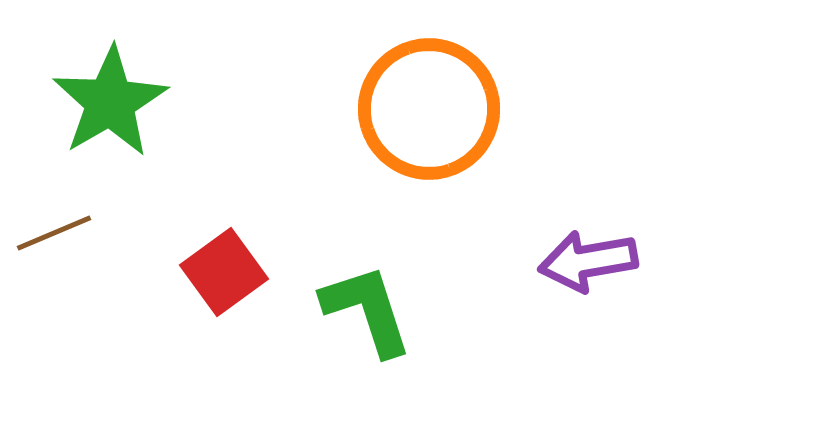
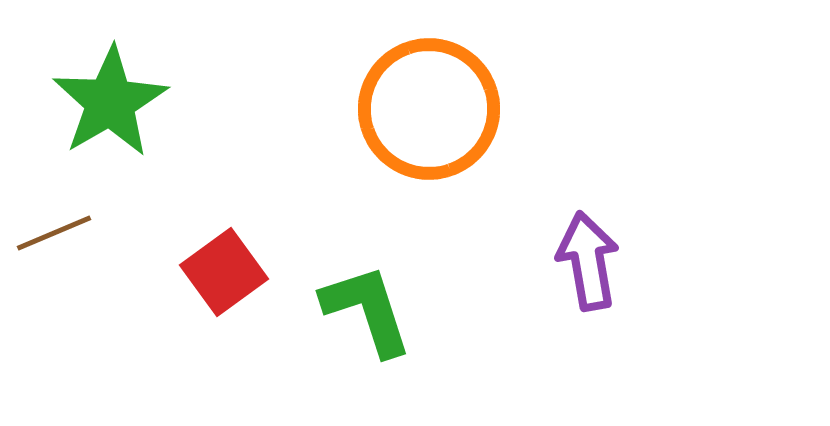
purple arrow: rotated 90 degrees clockwise
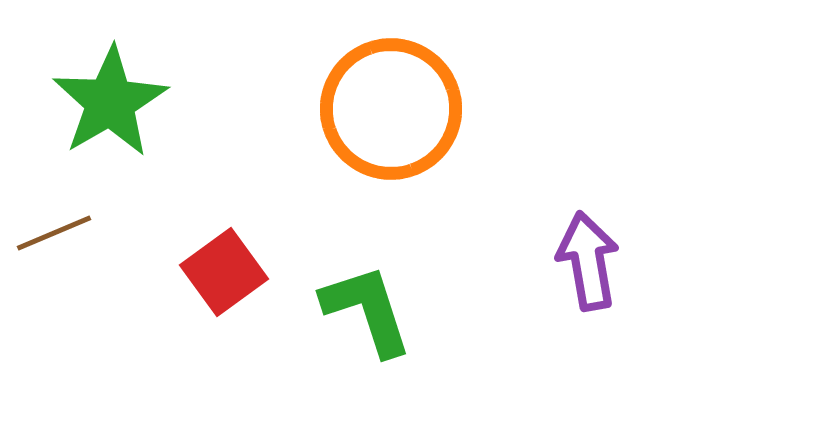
orange circle: moved 38 px left
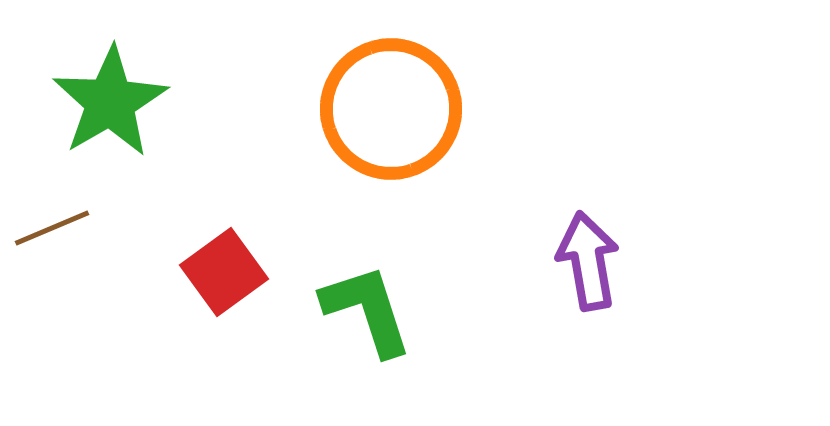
brown line: moved 2 px left, 5 px up
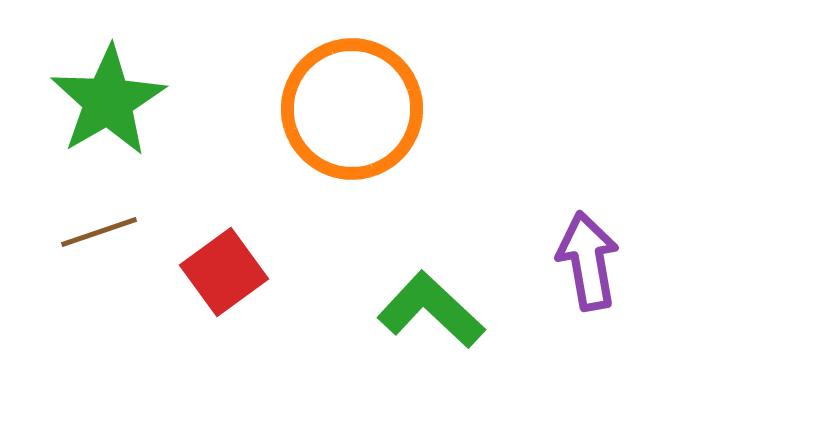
green star: moved 2 px left, 1 px up
orange circle: moved 39 px left
brown line: moved 47 px right, 4 px down; rotated 4 degrees clockwise
green L-shape: moved 64 px right; rotated 29 degrees counterclockwise
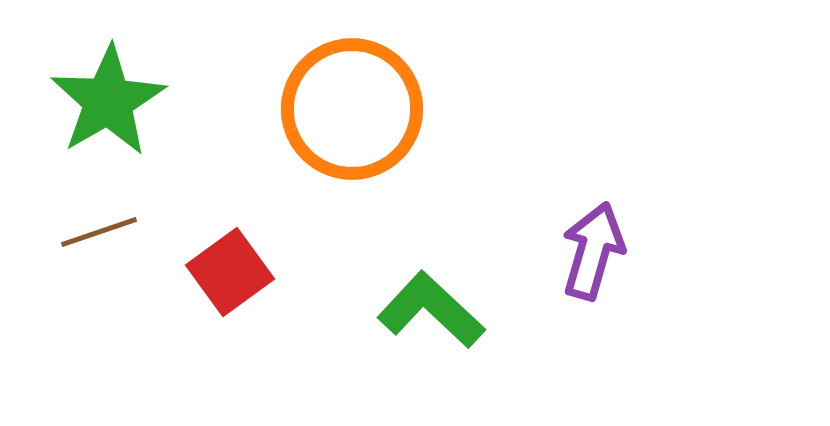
purple arrow: moved 5 px right, 10 px up; rotated 26 degrees clockwise
red square: moved 6 px right
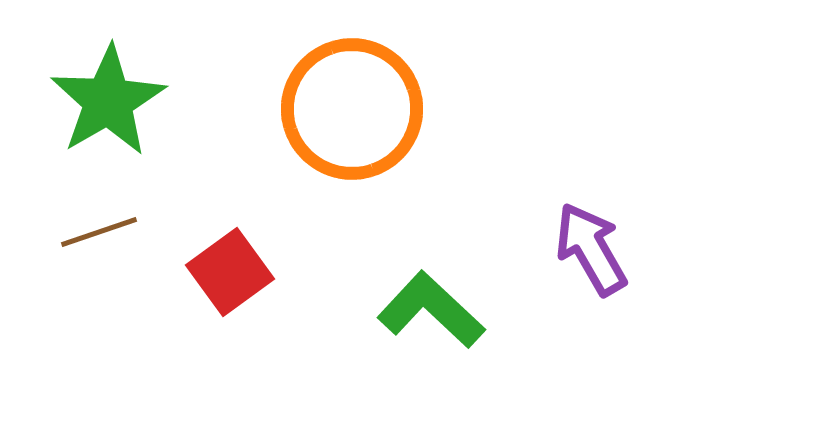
purple arrow: moved 2 px left, 2 px up; rotated 46 degrees counterclockwise
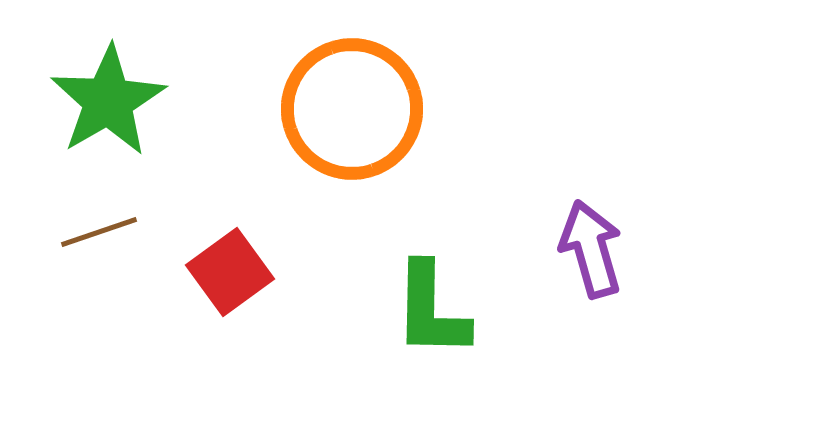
purple arrow: rotated 14 degrees clockwise
green L-shape: rotated 132 degrees counterclockwise
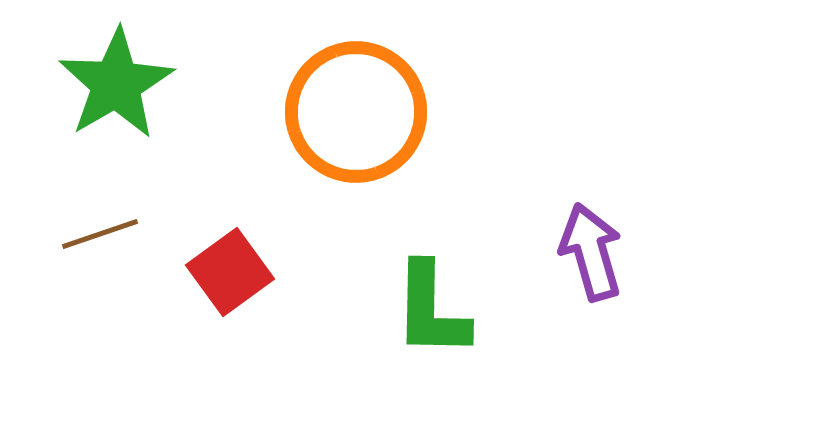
green star: moved 8 px right, 17 px up
orange circle: moved 4 px right, 3 px down
brown line: moved 1 px right, 2 px down
purple arrow: moved 3 px down
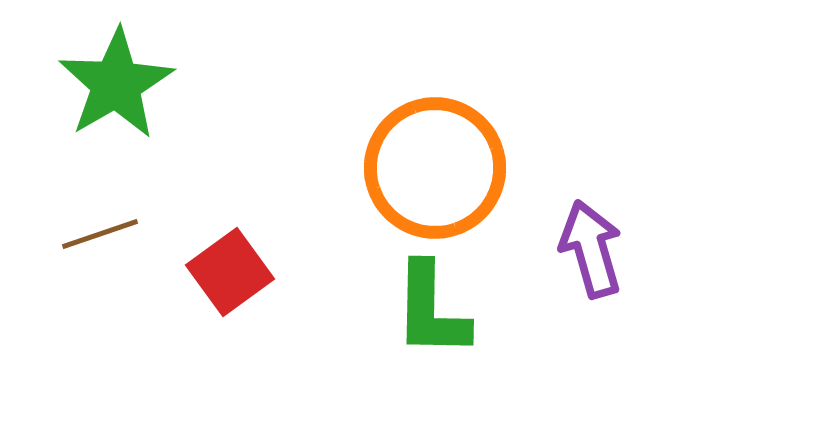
orange circle: moved 79 px right, 56 px down
purple arrow: moved 3 px up
